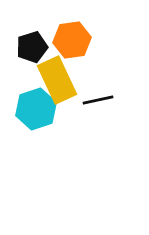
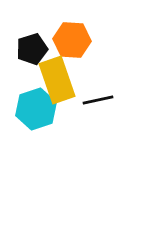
orange hexagon: rotated 12 degrees clockwise
black pentagon: moved 2 px down
yellow rectangle: rotated 6 degrees clockwise
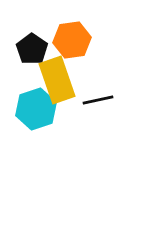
orange hexagon: rotated 12 degrees counterclockwise
black pentagon: rotated 20 degrees counterclockwise
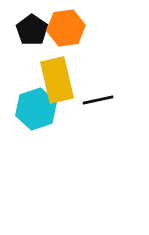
orange hexagon: moved 6 px left, 12 px up
black pentagon: moved 19 px up
yellow rectangle: rotated 6 degrees clockwise
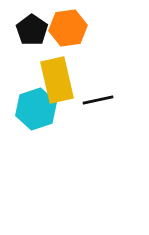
orange hexagon: moved 2 px right
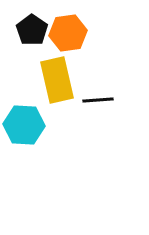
orange hexagon: moved 5 px down
black line: rotated 8 degrees clockwise
cyan hexagon: moved 12 px left, 16 px down; rotated 21 degrees clockwise
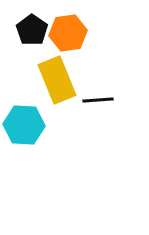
yellow rectangle: rotated 9 degrees counterclockwise
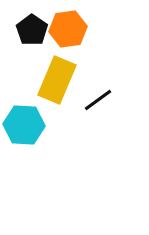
orange hexagon: moved 4 px up
yellow rectangle: rotated 45 degrees clockwise
black line: rotated 32 degrees counterclockwise
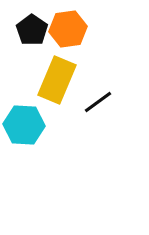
black line: moved 2 px down
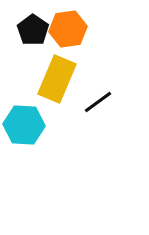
black pentagon: moved 1 px right
yellow rectangle: moved 1 px up
